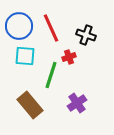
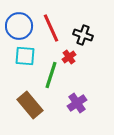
black cross: moved 3 px left
red cross: rotated 16 degrees counterclockwise
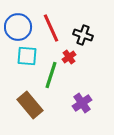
blue circle: moved 1 px left, 1 px down
cyan square: moved 2 px right
purple cross: moved 5 px right
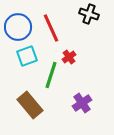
black cross: moved 6 px right, 21 px up
cyan square: rotated 25 degrees counterclockwise
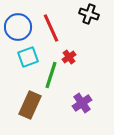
cyan square: moved 1 px right, 1 px down
brown rectangle: rotated 64 degrees clockwise
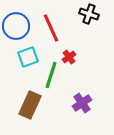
blue circle: moved 2 px left, 1 px up
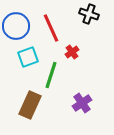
red cross: moved 3 px right, 5 px up
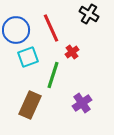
black cross: rotated 12 degrees clockwise
blue circle: moved 4 px down
green line: moved 2 px right
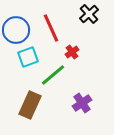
black cross: rotated 18 degrees clockwise
green line: rotated 32 degrees clockwise
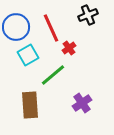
black cross: moved 1 px left, 1 px down; rotated 18 degrees clockwise
blue circle: moved 3 px up
red cross: moved 3 px left, 4 px up
cyan square: moved 2 px up; rotated 10 degrees counterclockwise
brown rectangle: rotated 28 degrees counterclockwise
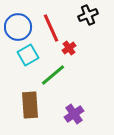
blue circle: moved 2 px right
purple cross: moved 8 px left, 11 px down
